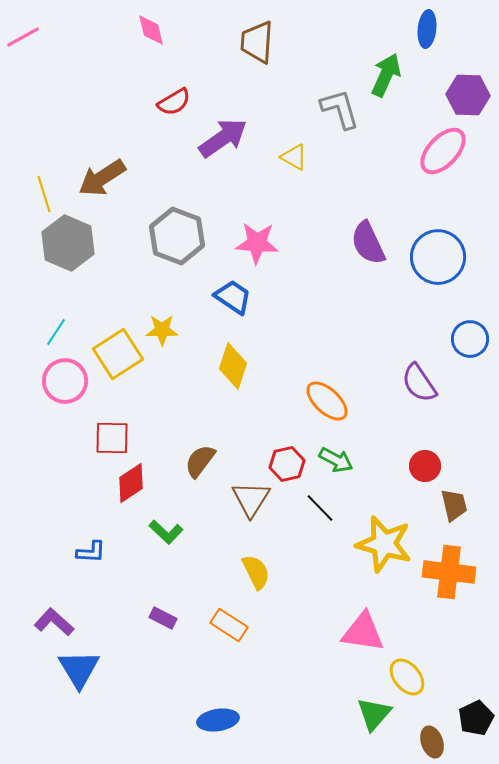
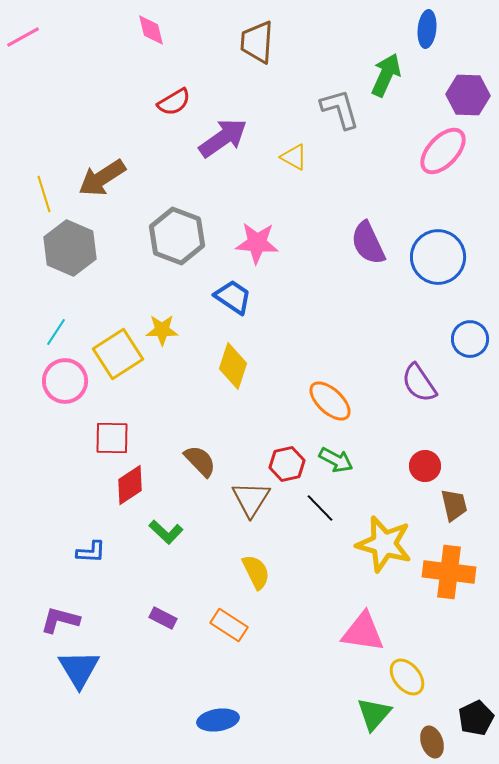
gray hexagon at (68, 243): moved 2 px right, 5 px down
orange ellipse at (327, 401): moved 3 px right
brown semicircle at (200, 461): rotated 99 degrees clockwise
red diamond at (131, 483): moved 1 px left, 2 px down
purple L-shape at (54, 622): moved 6 px right, 2 px up; rotated 27 degrees counterclockwise
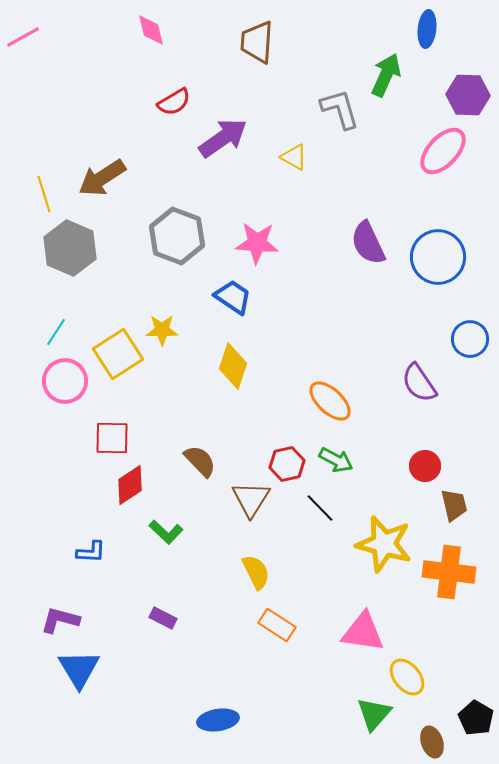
orange rectangle at (229, 625): moved 48 px right
black pentagon at (476, 718): rotated 16 degrees counterclockwise
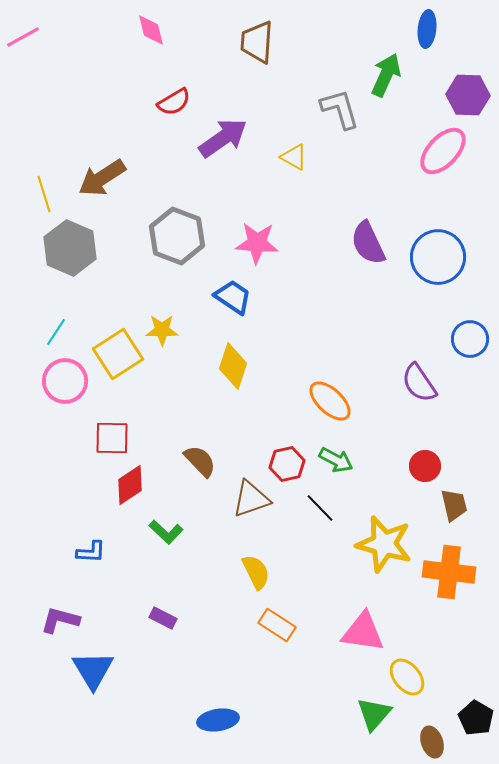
brown triangle at (251, 499): rotated 39 degrees clockwise
blue triangle at (79, 669): moved 14 px right, 1 px down
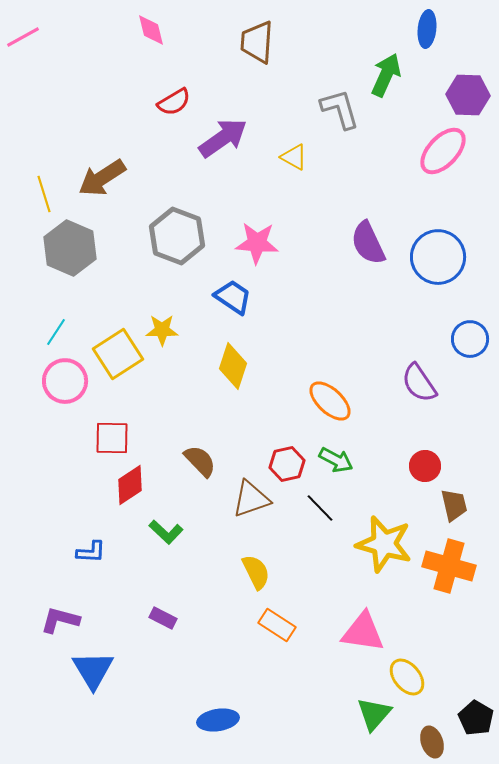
orange cross at (449, 572): moved 6 px up; rotated 9 degrees clockwise
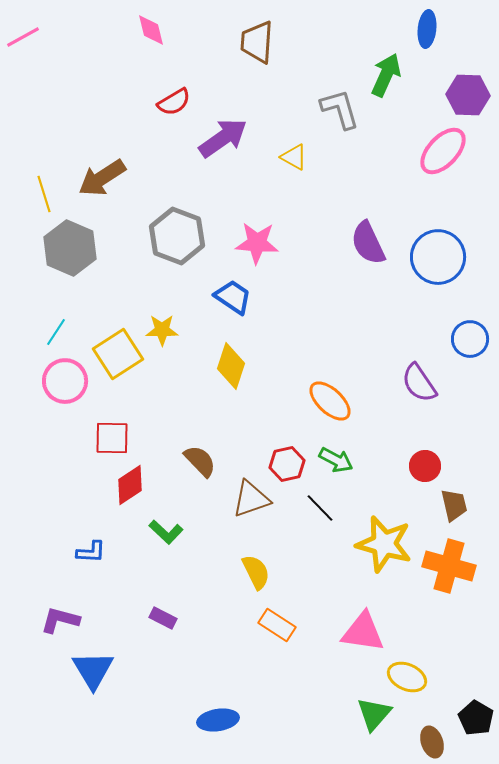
yellow diamond at (233, 366): moved 2 px left
yellow ellipse at (407, 677): rotated 27 degrees counterclockwise
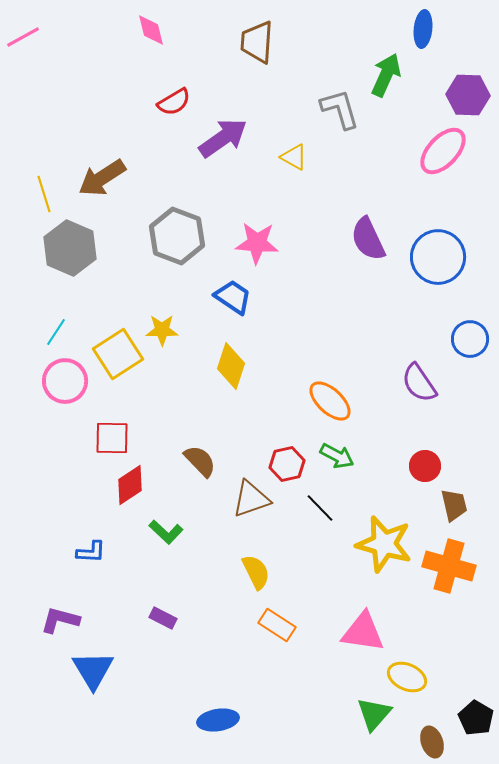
blue ellipse at (427, 29): moved 4 px left
purple semicircle at (368, 243): moved 4 px up
green arrow at (336, 460): moved 1 px right, 4 px up
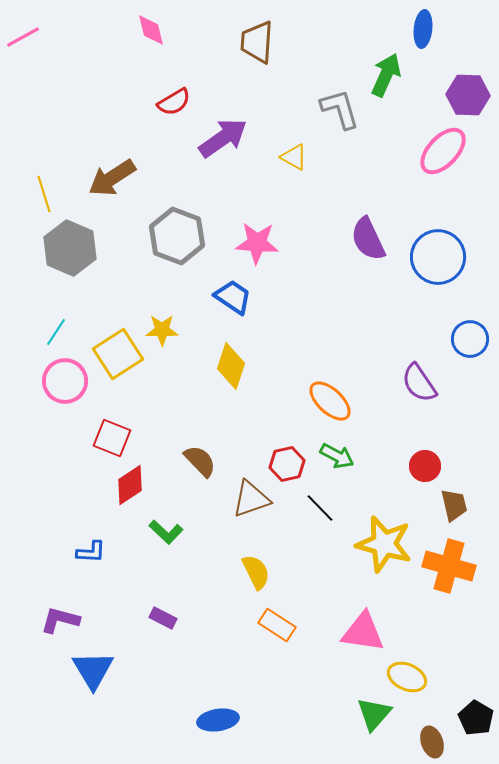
brown arrow at (102, 178): moved 10 px right
red square at (112, 438): rotated 21 degrees clockwise
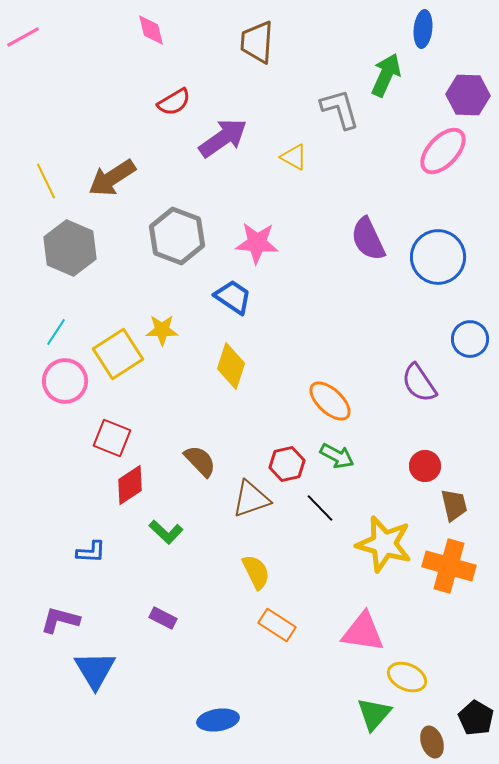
yellow line at (44, 194): moved 2 px right, 13 px up; rotated 9 degrees counterclockwise
blue triangle at (93, 670): moved 2 px right
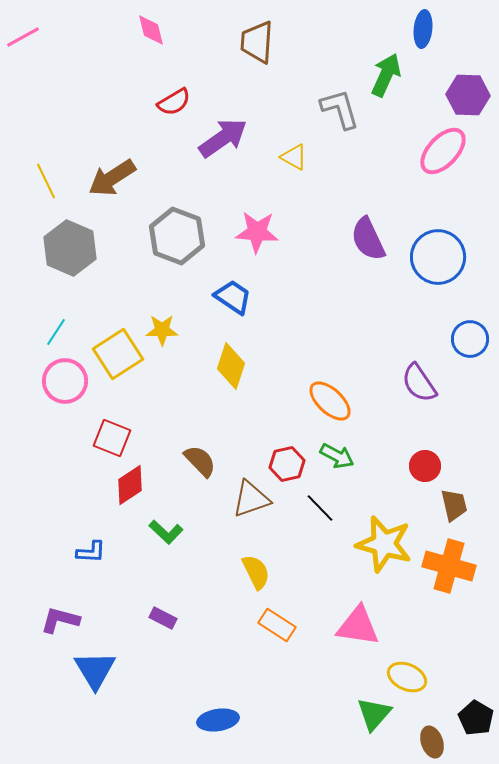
pink star at (257, 243): moved 11 px up
pink triangle at (363, 632): moved 5 px left, 6 px up
